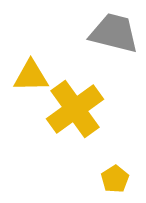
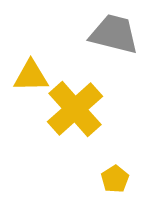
gray trapezoid: moved 1 px down
yellow cross: rotated 6 degrees counterclockwise
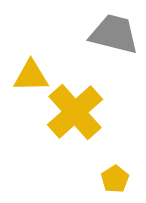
yellow cross: moved 3 px down
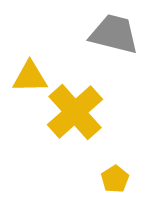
yellow triangle: moved 1 px left, 1 px down
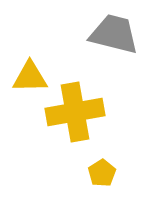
yellow cross: rotated 32 degrees clockwise
yellow pentagon: moved 13 px left, 6 px up
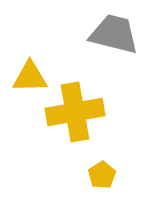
yellow pentagon: moved 2 px down
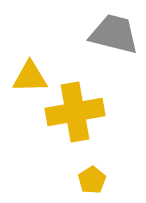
yellow pentagon: moved 10 px left, 5 px down
